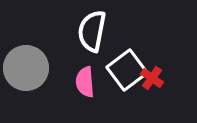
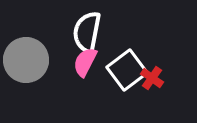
white semicircle: moved 5 px left, 1 px down
gray circle: moved 8 px up
pink semicircle: moved 20 px up; rotated 32 degrees clockwise
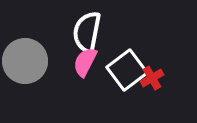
gray circle: moved 1 px left, 1 px down
red cross: rotated 25 degrees clockwise
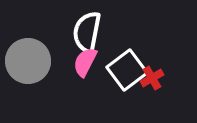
gray circle: moved 3 px right
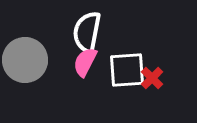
gray circle: moved 3 px left, 1 px up
white square: rotated 33 degrees clockwise
red cross: rotated 15 degrees counterclockwise
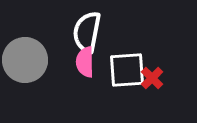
pink semicircle: rotated 28 degrees counterclockwise
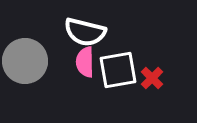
white semicircle: moved 2 px left; rotated 87 degrees counterclockwise
gray circle: moved 1 px down
white square: moved 9 px left; rotated 6 degrees counterclockwise
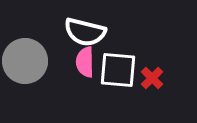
white square: rotated 15 degrees clockwise
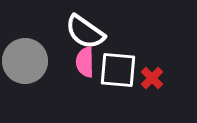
white semicircle: rotated 21 degrees clockwise
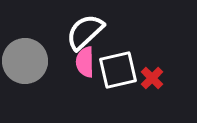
white semicircle: rotated 102 degrees clockwise
white square: rotated 18 degrees counterclockwise
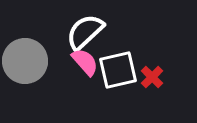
pink semicircle: rotated 140 degrees clockwise
red cross: moved 1 px up
